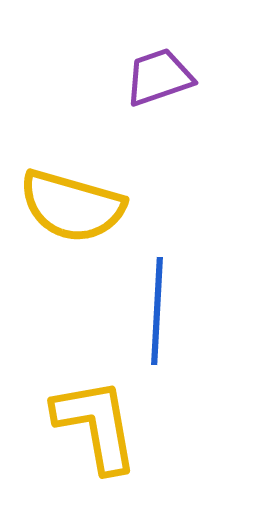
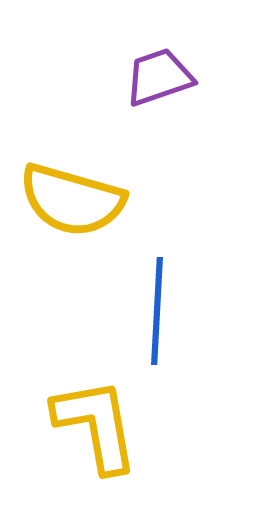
yellow semicircle: moved 6 px up
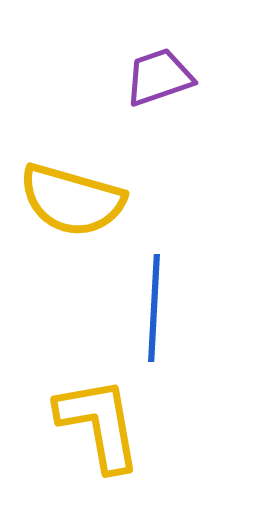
blue line: moved 3 px left, 3 px up
yellow L-shape: moved 3 px right, 1 px up
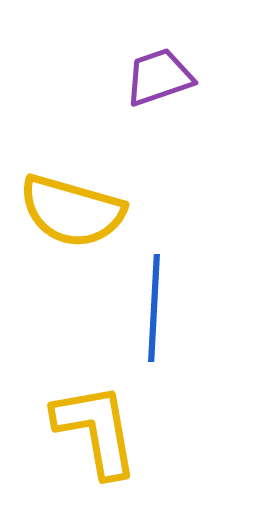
yellow semicircle: moved 11 px down
yellow L-shape: moved 3 px left, 6 px down
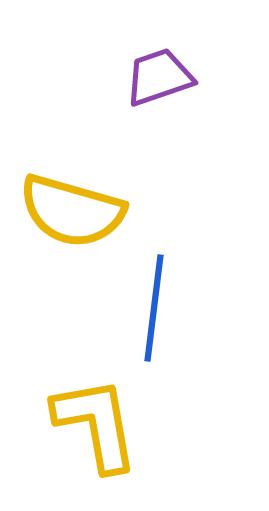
blue line: rotated 4 degrees clockwise
yellow L-shape: moved 6 px up
